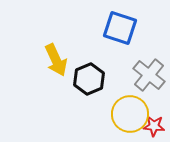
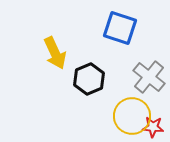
yellow arrow: moved 1 px left, 7 px up
gray cross: moved 2 px down
yellow circle: moved 2 px right, 2 px down
red star: moved 1 px left, 1 px down
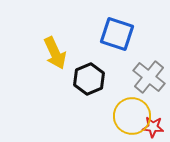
blue square: moved 3 px left, 6 px down
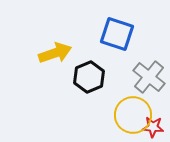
yellow arrow: rotated 84 degrees counterclockwise
black hexagon: moved 2 px up
yellow circle: moved 1 px right, 1 px up
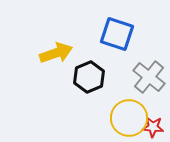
yellow arrow: moved 1 px right
yellow circle: moved 4 px left, 3 px down
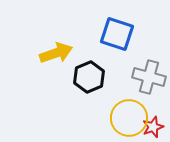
gray cross: rotated 24 degrees counterclockwise
red star: rotated 25 degrees counterclockwise
